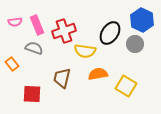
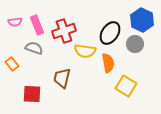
orange semicircle: moved 10 px right, 11 px up; rotated 90 degrees clockwise
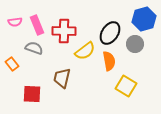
blue hexagon: moved 2 px right, 1 px up; rotated 20 degrees clockwise
red cross: rotated 20 degrees clockwise
yellow semicircle: rotated 45 degrees counterclockwise
orange semicircle: moved 1 px right, 2 px up
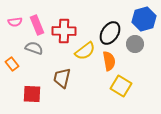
yellow square: moved 5 px left
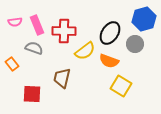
orange semicircle: rotated 120 degrees clockwise
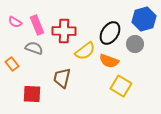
pink semicircle: rotated 40 degrees clockwise
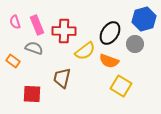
pink semicircle: rotated 40 degrees clockwise
orange rectangle: moved 1 px right, 3 px up; rotated 16 degrees counterclockwise
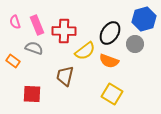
brown trapezoid: moved 3 px right, 2 px up
yellow square: moved 9 px left, 8 px down
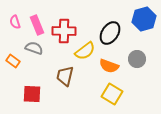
gray circle: moved 2 px right, 15 px down
orange semicircle: moved 5 px down
